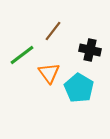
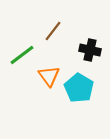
orange triangle: moved 3 px down
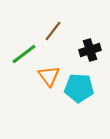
black cross: rotated 30 degrees counterclockwise
green line: moved 2 px right, 1 px up
cyan pentagon: rotated 28 degrees counterclockwise
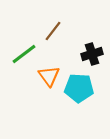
black cross: moved 2 px right, 4 px down
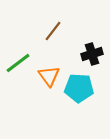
green line: moved 6 px left, 9 px down
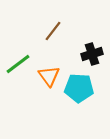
green line: moved 1 px down
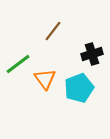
orange triangle: moved 4 px left, 3 px down
cyan pentagon: rotated 24 degrees counterclockwise
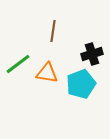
brown line: rotated 30 degrees counterclockwise
orange triangle: moved 2 px right, 6 px up; rotated 45 degrees counterclockwise
cyan pentagon: moved 2 px right, 4 px up
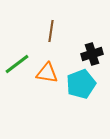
brown line: moved 2 px left
green line: moved 1 px left
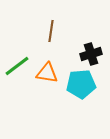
black cross: moved 1 px left
green line: moved 2 px down
cyan pentagon: rotated 16 degrees clockwise
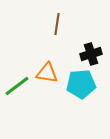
brown line: moved 6 px right, 7 px up
green line: moved 20 px down
